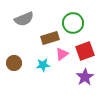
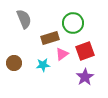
gray semicircle: rotated 90 degrees counterclockwise
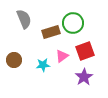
brown rectangle: moved 1 px right, 6 px up
pink triangle: moved 2 px down
brown circle: moved 3 px up
purple star: moved 1 px left
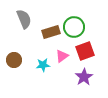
green circle: moved 1 px right, 4 px down
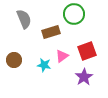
green circle: moved 13 px up
red square: moved 2 px right
cyan star: moved 1 px right; rotated 16 degrees clockwise
